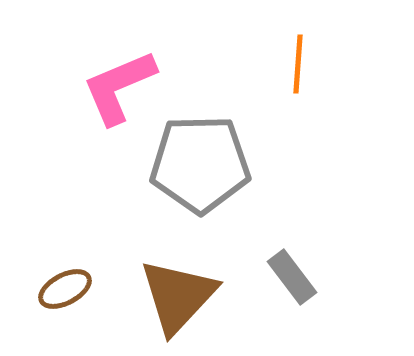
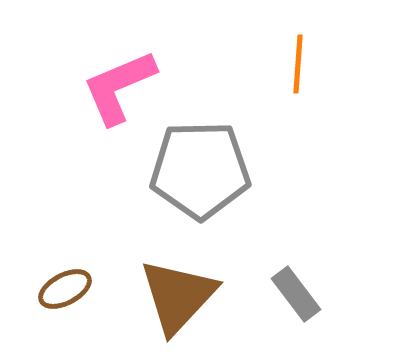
gray pentagon: moved 6 px down
gray rectangle: moved 4 px right, 17 px down
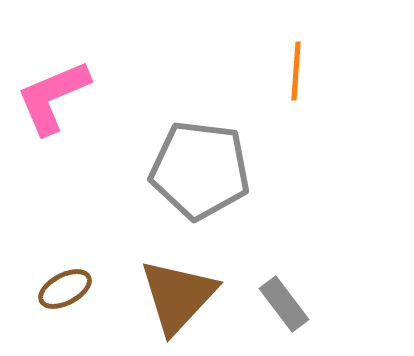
orange line: moved 2 px left, 7 px down
pink L-shape: moved 66 px left, 10 px down
gray pentagon: rotated 8 degrees clockwise
gray rectangle: moved 12 px left, 10 px down
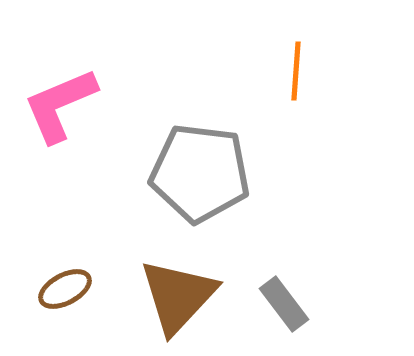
pink L-shape: moved 7 px right, 8 px down
gray pentagon: moved 3 px down
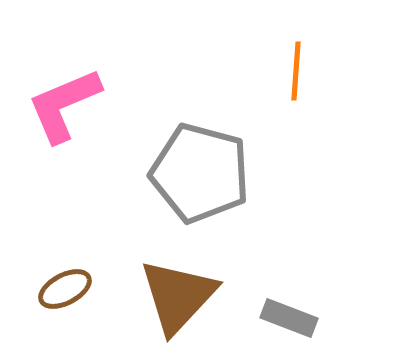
pink L-shape: moved 4 px right
gray pentagon: rotated 8 degrees clockwise
gray rectangle: moved 5 px right, 14 px down; rotated 32 degrees counterclockwise
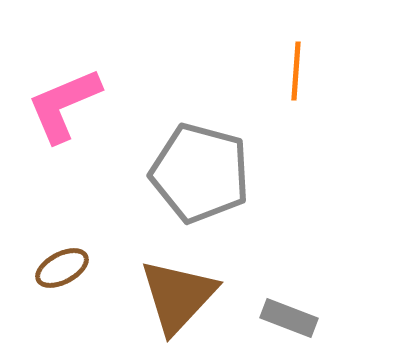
brown ellipse: moved 3 px left, 21 px up
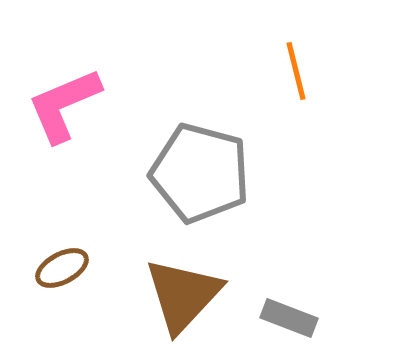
orange line: rotated 18 degrees counterclockwise
brown triangle: moved 5 px right, 1 px up
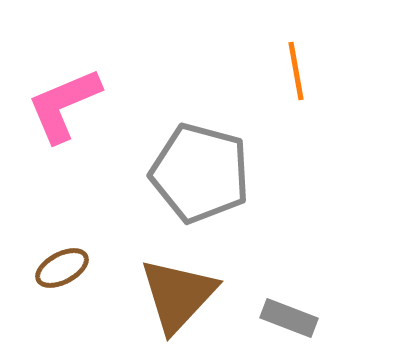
orange line: rotated 4 degrees clockwise
brown triangle: moved 5 px left
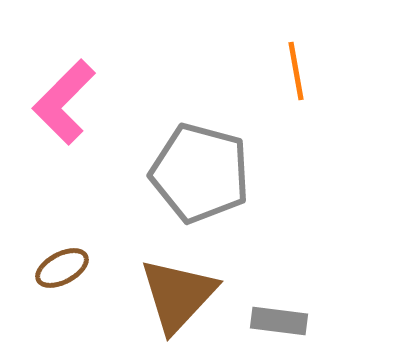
pink L-shape: moved 3 px up; rotated 22 degrees counterclockwise
gray rectangle: moved 10 px left, 3 px down; rotated 14 degrees counterclockwise
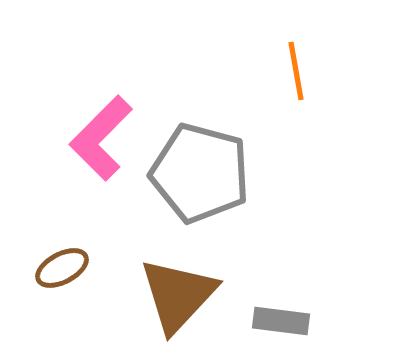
pink L-shape: moved 37 px right, 36 px down
gray rectangle: moved 2 px right
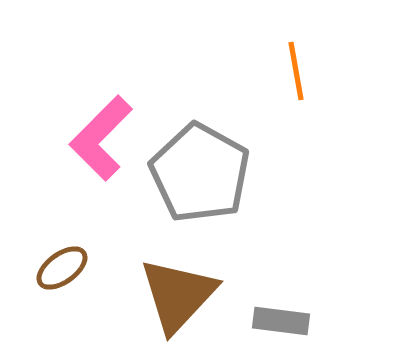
gray pentagon: rotated 14 degrees clockwise
brown ellipse: rotated 8 degrees counterclockwise
